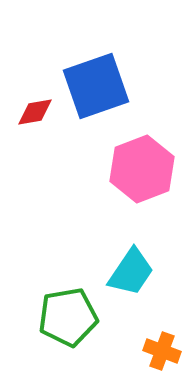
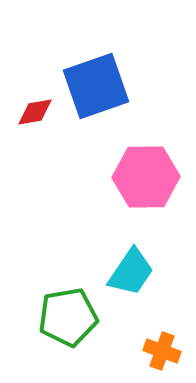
pink hexagon: moved 4 px right, 8 px down; rotated 20 degrees clockwise
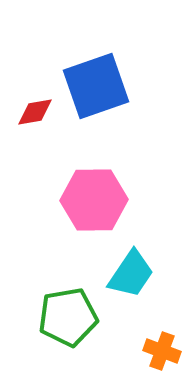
pink hexagon: moved 52 px left, 23 px down
cyan trapezoid: moved 2 px down
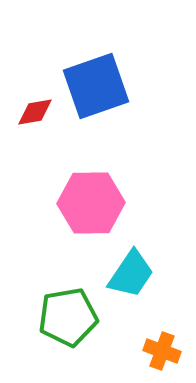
pink hexagon: moved 3 px left, 3 px down
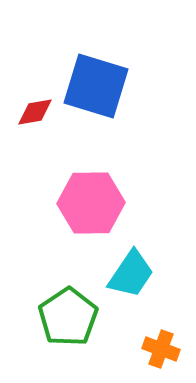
blue square: rotated 36 degrees clockwise
green pentagon: rotated 24 degrees counterclockwise
orange cross: moved 1 px left, 2 px up
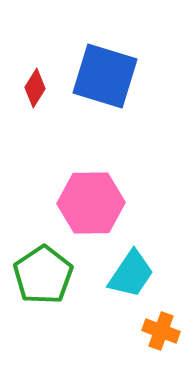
blue square: moved 9 px right, 10 px up
red diamond: moved 24 px up; rotated 48 degrees counterclockwise
green pentagon: moved 25 px left, 42 px up
orange cross: moved 18 px up
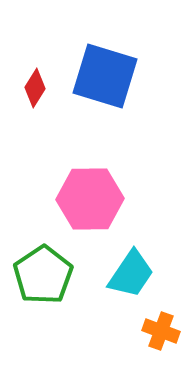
pink hexagon: moved 1 px left, 4 px up
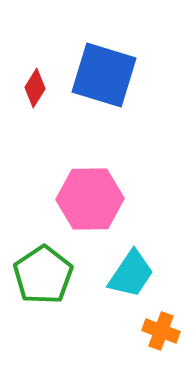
blue square: moved 1 px left, 1 px up
